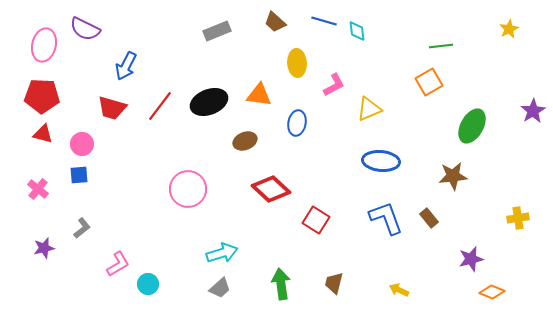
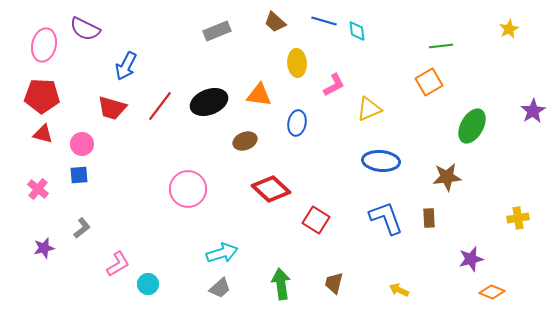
brown star at (453, 176): moved 6 px left, 1 px down
brown rectangle at (429, 218): rotated 36 degrees clockwise
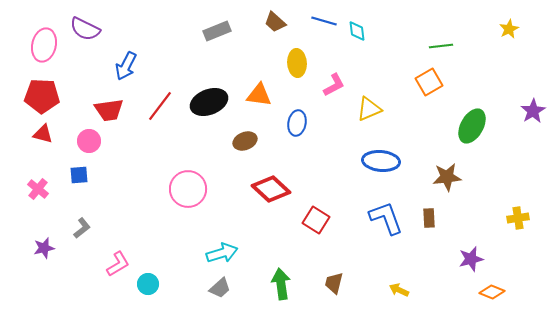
red trapezoid at (112, 108): moved 3 px left, 2 px down; rotated 24 degrees counterclockwise
pink circle at (82, 144): moved 7 px right, 3 px up
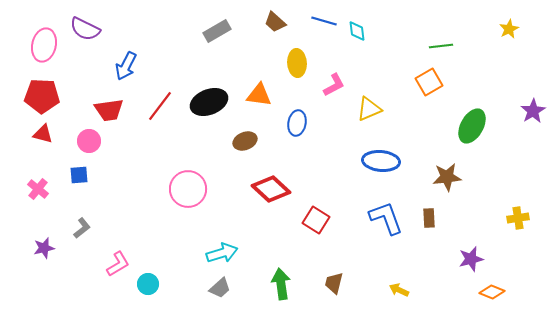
gray rectangle at (217, 31): rotated 8 degrees counterclockwise
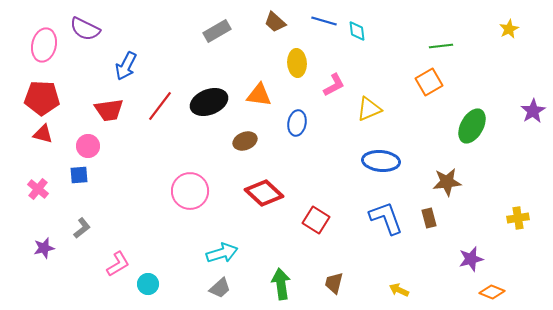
red pentagon at (42, 96): moved 2 px down
pink circle at (89, 141): moved 1 px left, 5 px down
brown star at (447, 177): moved 5 px down
pink circle at (188, 189): moved 2 px right, 2 px down
red diamond at (271, 189): moved 7 px left, 4 px down
brown rectangle at (429, 218): rotated 12 degrees counterclockwise
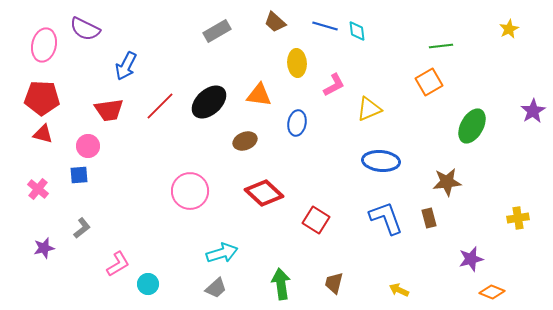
blue line at (324, 21): moved 1 px right, 5 px down
black ellipse at (209, 102): rotated 21 degrees counterclockwise
red line at (160, 106): rotated 8 degrees clockwise
gray trapezoid at (220, 288): moved 4 px left
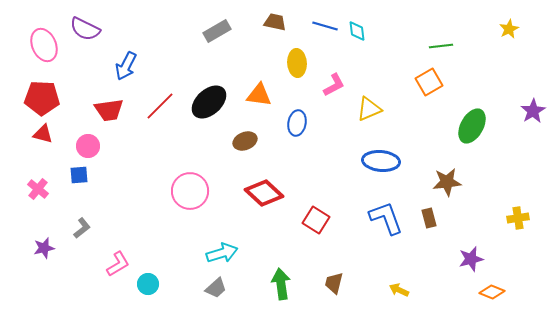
brown trapezoid at (275, 22): rotated 150 degrees clockwise
pink ellipse at (44, 45): rotated 36 degrees counterclockwise
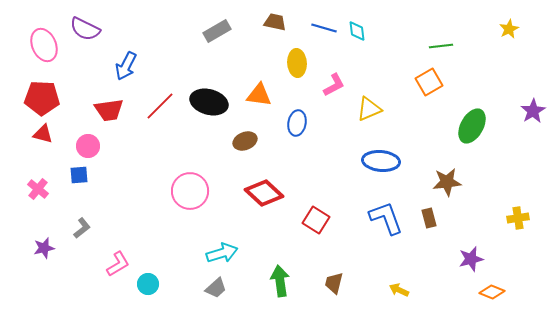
blue line at (325, 26): moved 1 px left, 2 px down
black ellipse at (209, 102): rotated 57 degrees clockwise
green arrow at (281, 284): moved 1 px left, 3 px up
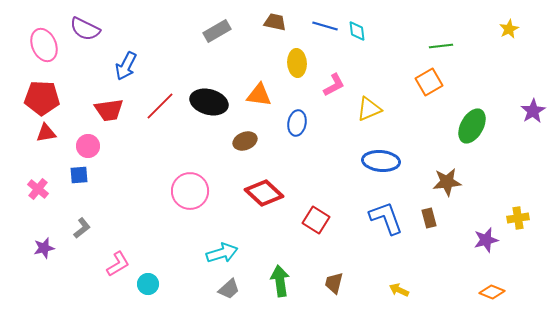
blue line at (324, 28): moved 1 px right, 2 px up
red triangle at (43, 134): moved 3 px right, 1 px up; rotated 25 degrees counterclockwise
purple star at (471, 259): moved 15 px right, 19 px up
gray trapezoid at (216, 288): moved 13 px right, 1 px down
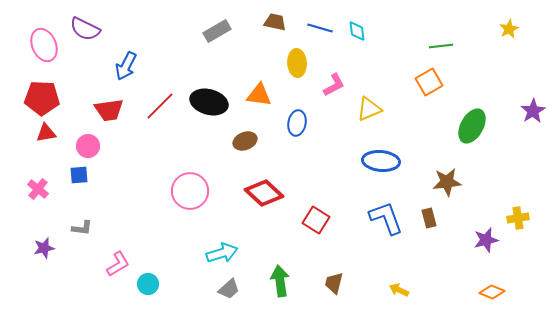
blue line at (325, 26): moved 5 px left, 2 px down
gray L-shape at (82, 228): rotated 45 degrees clockwise
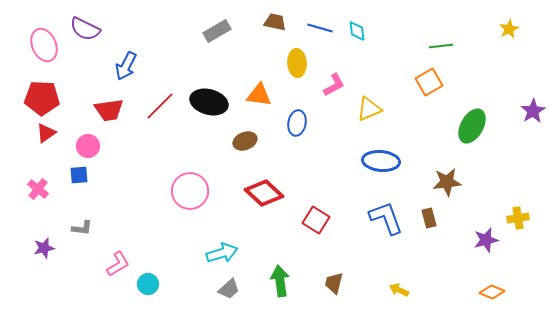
red triangle at (46, 133): rotated 25 degrees counterclockwise
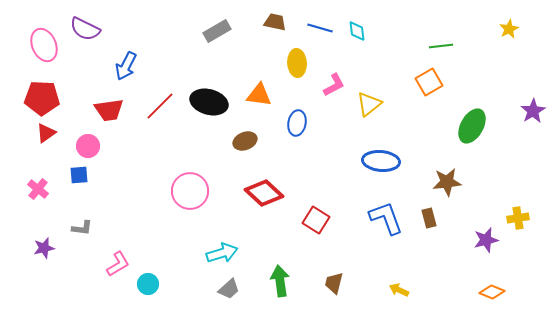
yellow triangle at (369, 109): moved 5 px up; rotated 16 degrees counterclockwise
